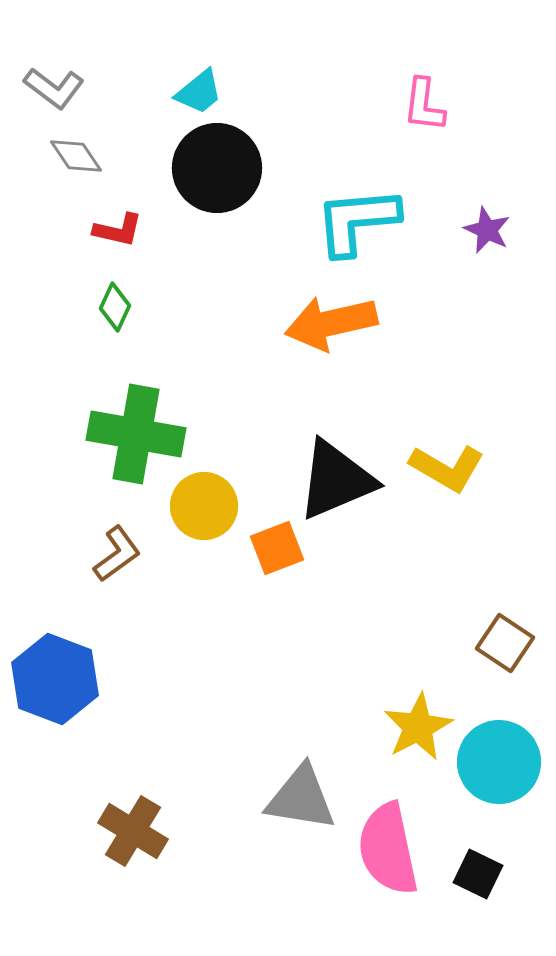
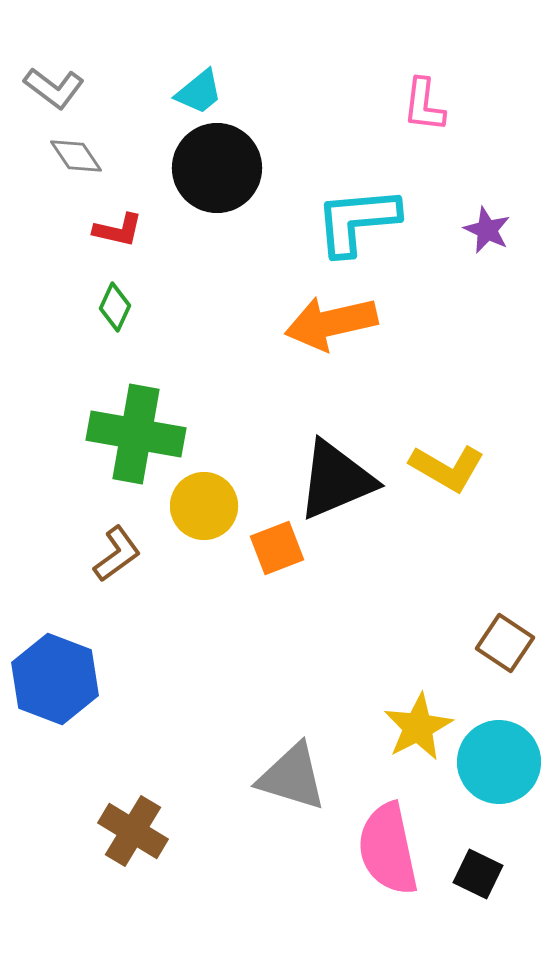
gray triangle: moved 9 px left, 21 px up; rotated 8 degrees clockwise
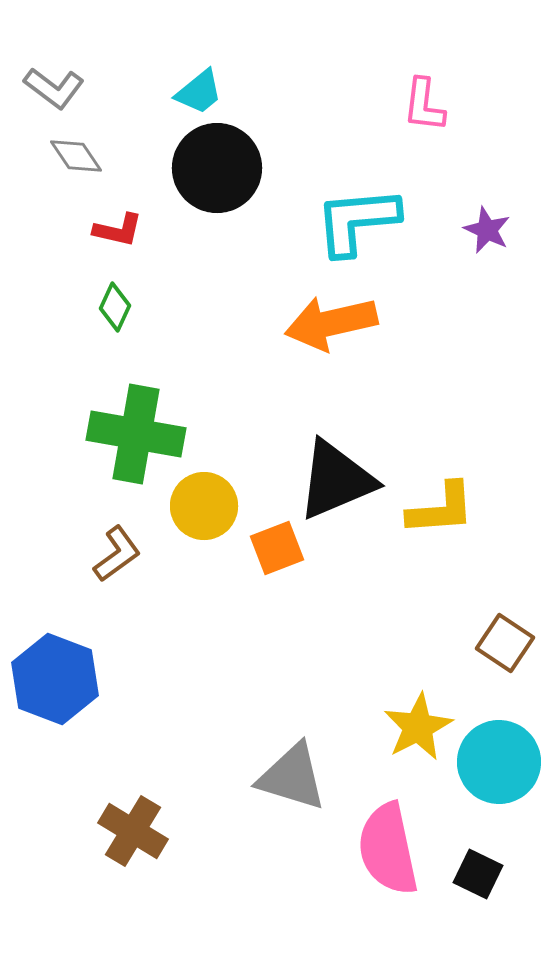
yellow L-shape: moved 6 px left, 41 px down; rotated 34 degrees counterclockwise
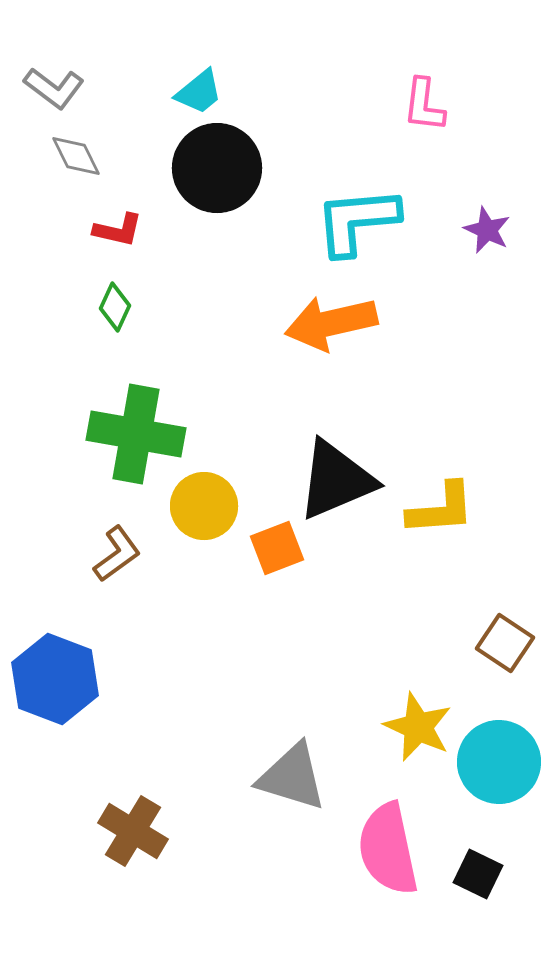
gray diamond: rotated 8 degrees clockwise
yellow star: rotated 20 degrees counterclockwise
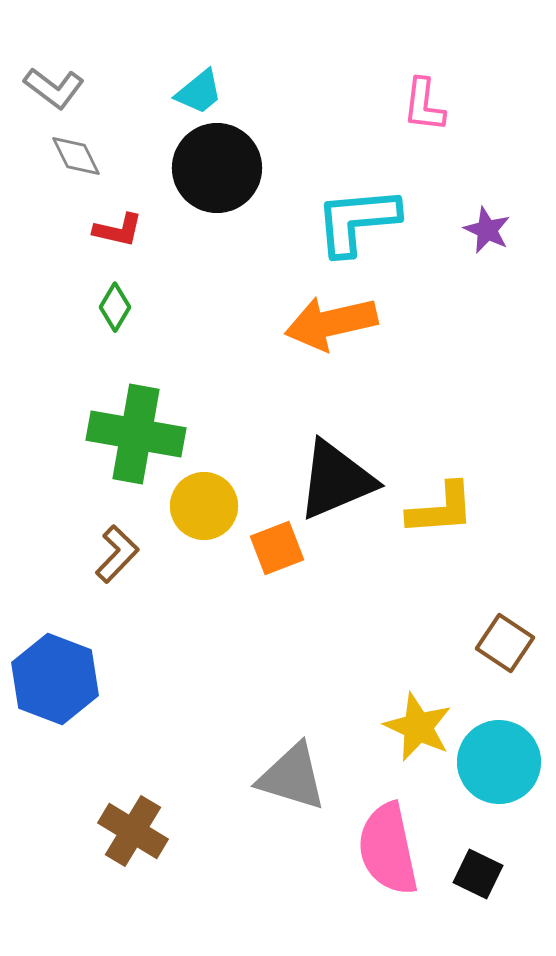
green diamond: rotated 6 degrees clockwise
brown L-shape: rotated 10 degrees counterclockwise
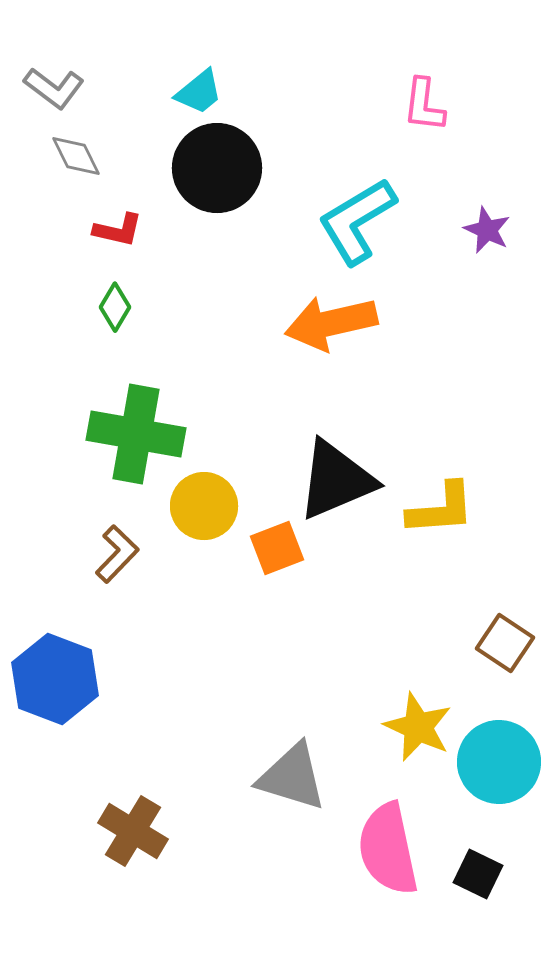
cyan L-shape: rotated 26 degrees counterclockwise
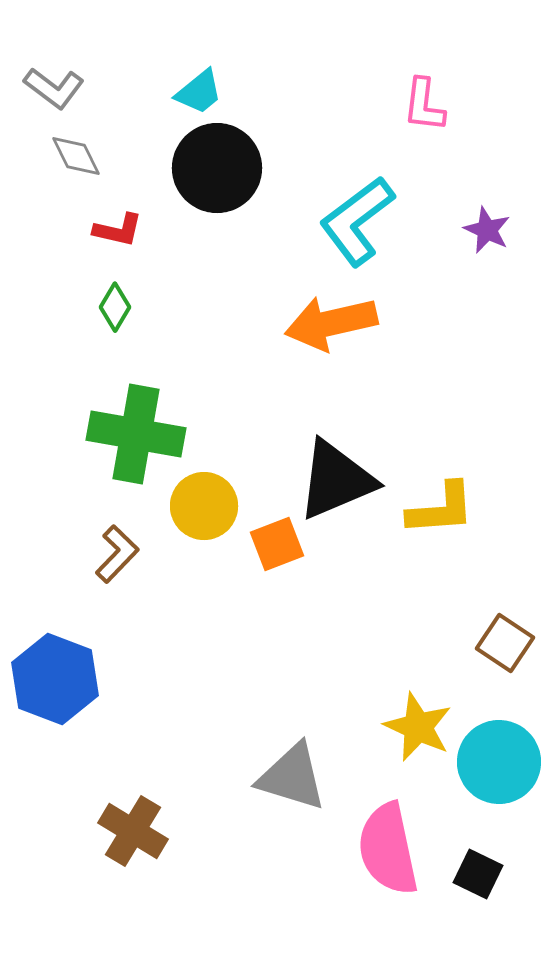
cyan L-shape: rotated 6 degrees counterclockwise
orange square: moved 4 px up
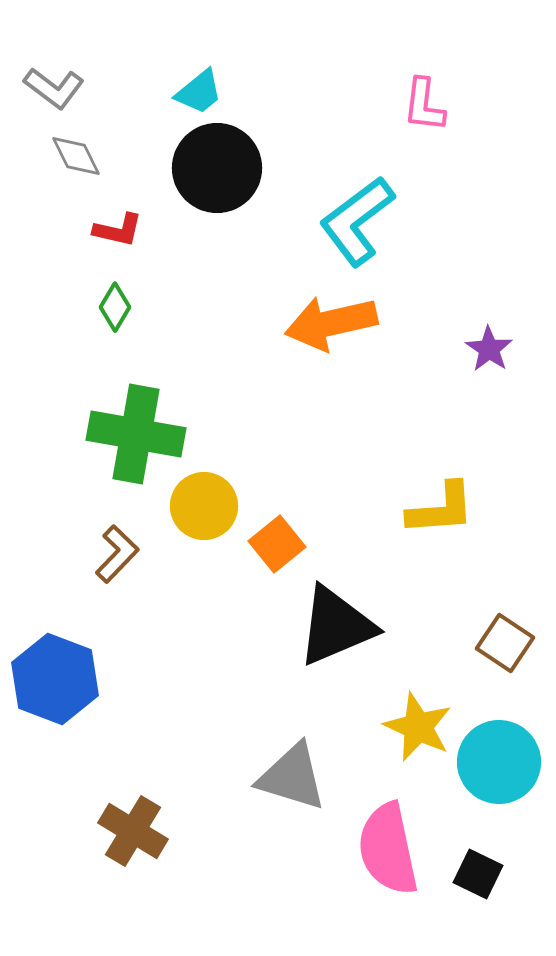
purple star: moved 2 px right, 119 px down; rotated 9 degrees clockwise
black triangle: moved 146 px down
orange square: rotated 18 degrees counterclockwise
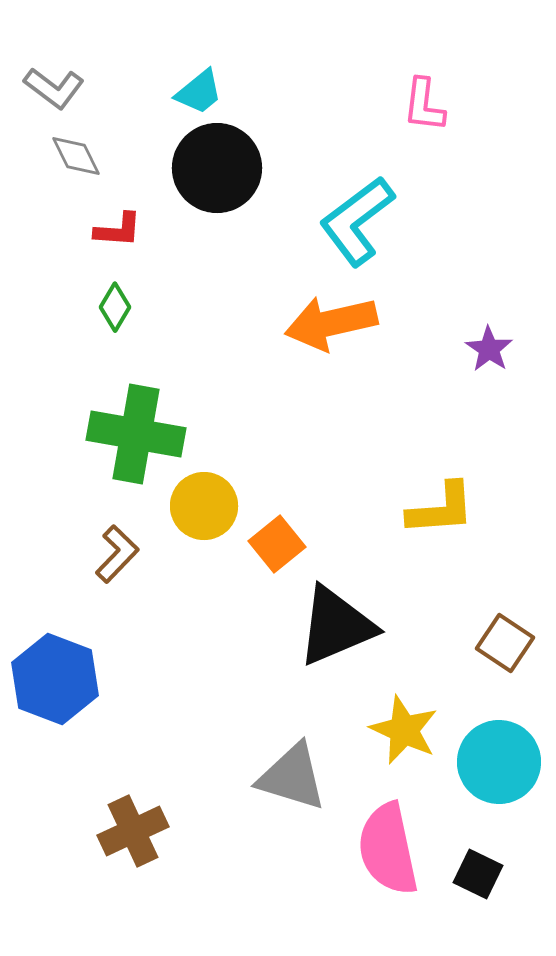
red L-shape: rotated 9 degrees counterclockwise
yellow star: moved 14 px left, 3 px down
brown cross: rotated 34 degrees clockwise
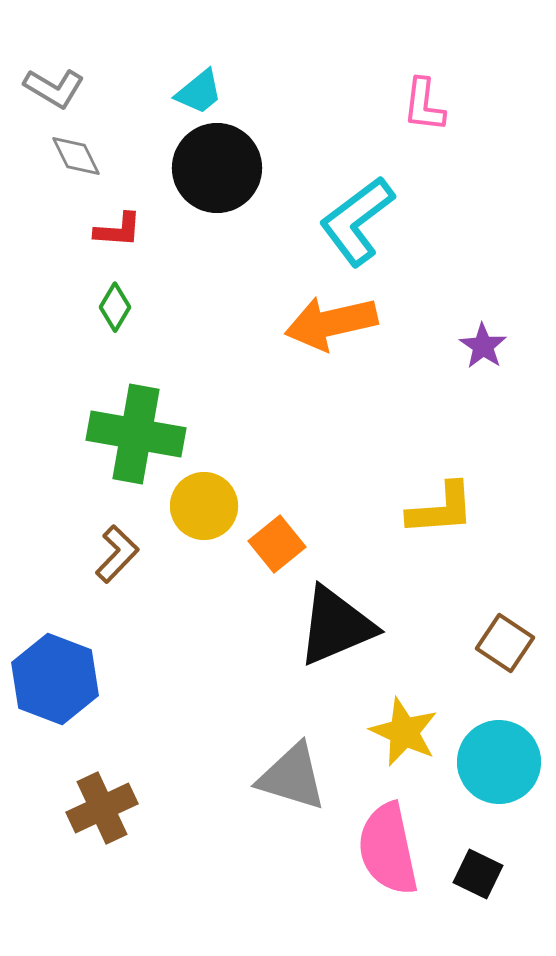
gray L-shape: rotated 6 degrees counterclockwise
purple star: moved 6 px left, 3 px up
yellow star: moved 2 px down
brown cross: moved 31 px left, 23 px up
